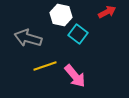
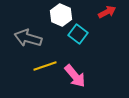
white hexagon: rotated 10 degrees clockwise
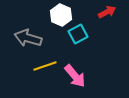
cyan square: rotated 24 degrees clockwise
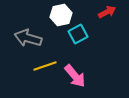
white hexagon: rotated 25 degrees clockwise
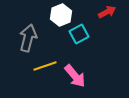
white hexagon: rotated 10 degrees counterclockwise
cyan square: moved 1 px right
gray arrow: rotated 88 degrees clockwise
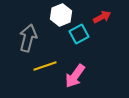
red arrow: moved 5 px left, 5 px down
pink arrow: rotated 75 degrees clockwise
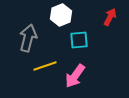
red arrow: moved 8 px right; rotated 36 degrees counterclockwise
cyan square: moved 6 px down; rotated 24 degrees clockwise
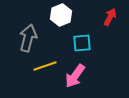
cyan square: moved 3 px right, 3 px down
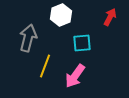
yellow line: rotated 50 degrees counterclockwise
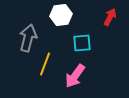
white hexagon: rotated 15 degrees clockwise
yellow line: moved 2 px up
